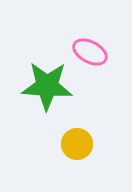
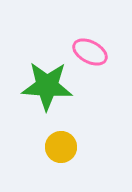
yellow circle: moved 16 px left, 3 px down
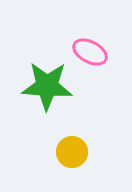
yellow circle: moved 11 px right, 5 px down
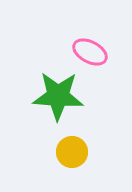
green star: moved 11 px right, 10 px down
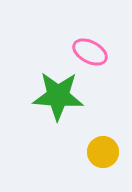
yellow circle: moved 31 px right
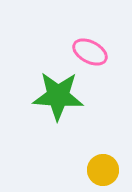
yellow circle: moved 18 px down
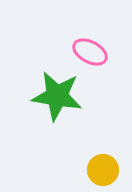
green star: moved 1 px left; rotated 6 degrees clockwise
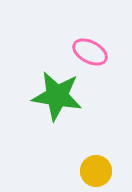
yellow circle: moved 7 px left, 1 px down
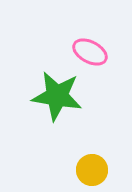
yellow circle: moved 4 px left, 1 px up
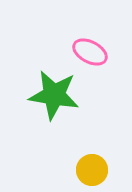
green star: moved 3 px left, 1 px up
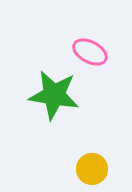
yellow circle: moved 1 px up
